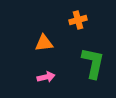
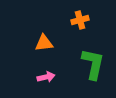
orange cross: moved 2 px right
green L-shape: moved 1 px down
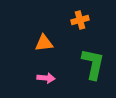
pink arrow: moved 1 px down; rotated 18 degrees clockwise
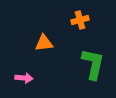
pink arrow: moved 22 px left
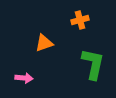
orange triangle: rotated 12 degrees counterclockwise
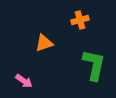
green L-shape: moved 1 px right, 1 px down
pink arrow: moved 3 px down; rotated 30 degrees clockwise
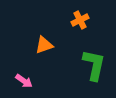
orange cross: rotated 12 degrees counterclockwise
orange triangle: moved 2 px down
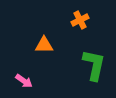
orange triangle: rotated 18 degrees clockwise
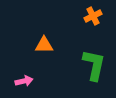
orange cross: moved 13 px right, 4 px up
pink arrow: rotated 48 degrees counterclockwise
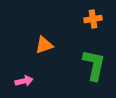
orange cross: moved 3 px down; rotated 18 degrees clockwise
orange triangle: rotated 18 degrees counterclockwise
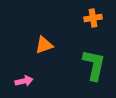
orange cross: moved 1 px up
